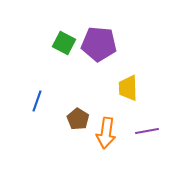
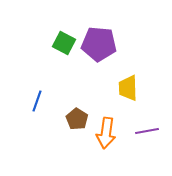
brown pentagon: moved 1 px left
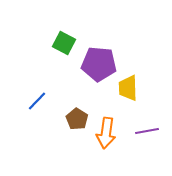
purple pentagon: moved 20 px down
blue line: rotated 25 degrees clockwise
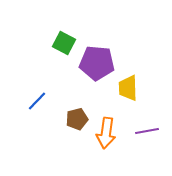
purple pentagon: moved 2 px left, 1 px up
brown pentagon: rotated 25 degrees clockwise
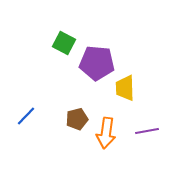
yellow trapezoid: moved 3 px left
blue line: moved 11 px left, 15 px down
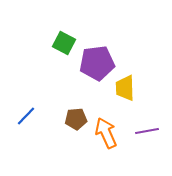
purple pentagon: rotated 12 degrees counterclockwise
brown pentagon: moved 1 px left; rotated 10 degrees clockwise
orange arrow: rotated 148 degrees clockwise
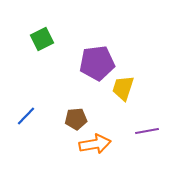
green square: moved 22 px left, 4 px up; rotated 35 degrees clockwise
yellow trapezoid: moved 2 px left; rotated 20 degrees clockwise
orange arrow: moved 11 px left, 11 px down; rotated 104 degrees clockwise
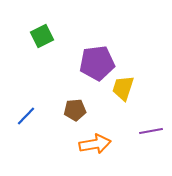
green square: moved 3 px up
brown pentagon: moved 1 px left, 9 px up
purple line: moved 4 px right
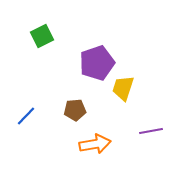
purple pentagon: rotated 12 degrees counterclockwise
